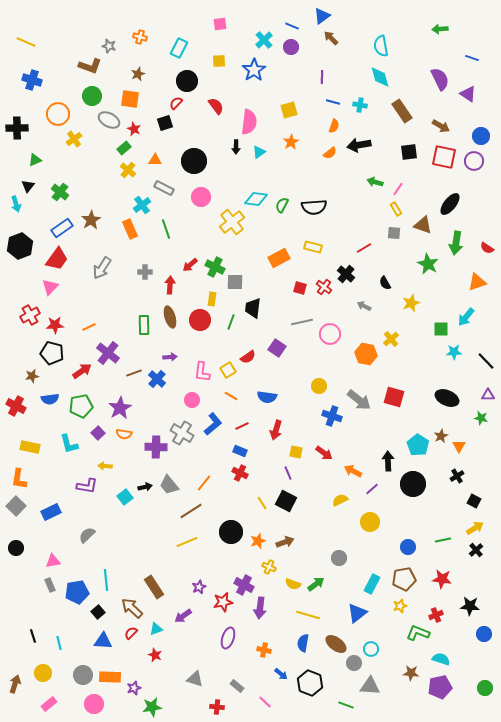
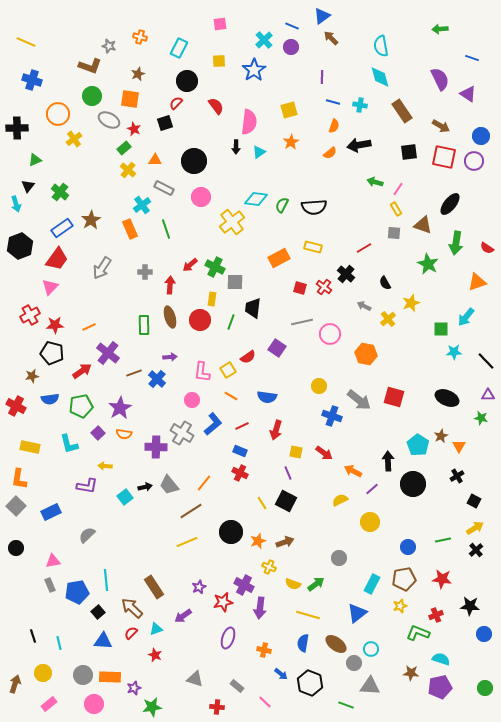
yellow cross at (391, 339): moved 3 px left, 20 px up
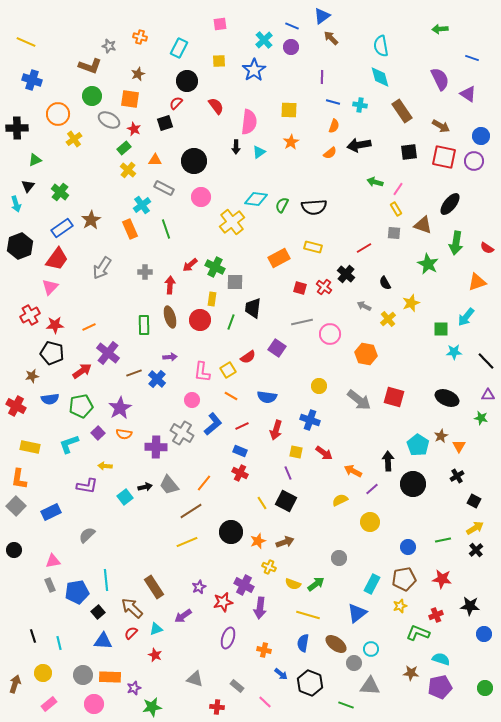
yellow square at (289, 110): rotated 18 degrees clockwise
blue cross at (332, 416): moved 22 px left, 4 px down
cyan L-shape at (69, 444): rotated 85 degrees clockwise
black circle at (16, 548): moved 2 px left, 2 px down
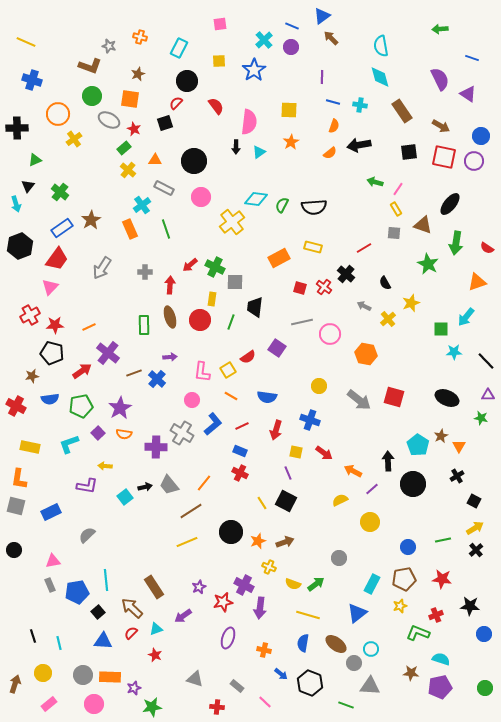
black trapezoid at (253, 308): moved 2 px right, 1 px up
gray square at (16, 506): rotated 30 degrees counterclockwise
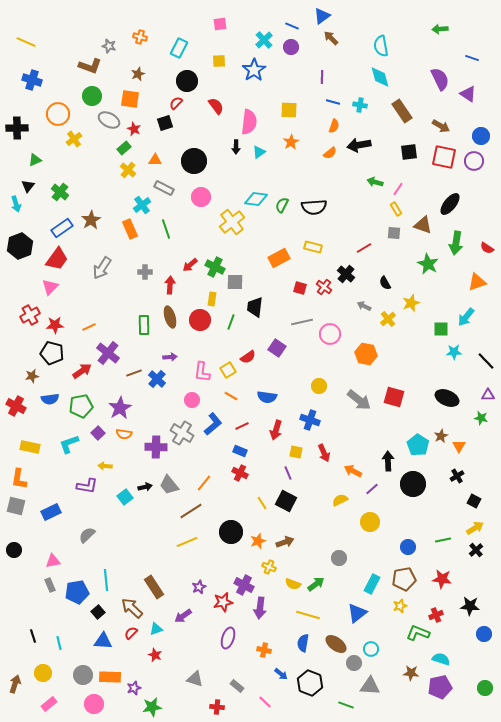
red arrow at (324, 453): rotated 30 degrees clockwise
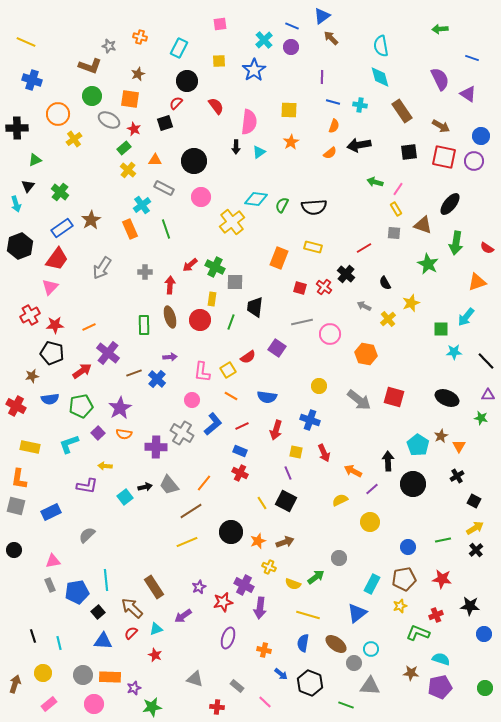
orange rectangle at (279, 258): rotated 40 degrees counterclockwise
green arrow at (316, 584): moved 7 px up
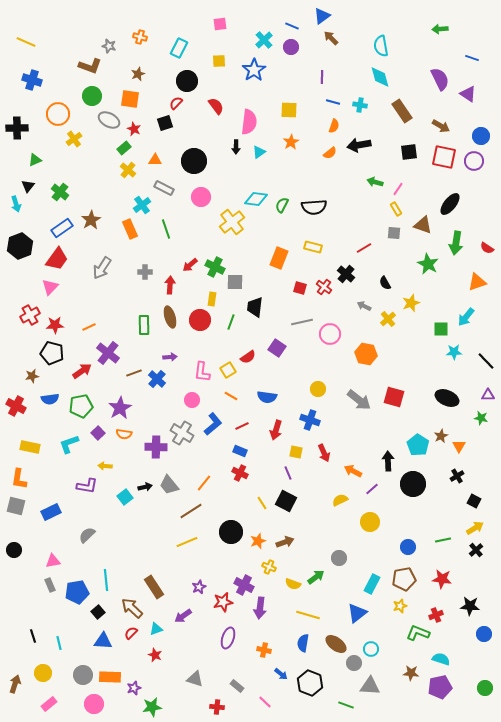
yellow circle at (319, 386): moved 1 px left, 3 px down
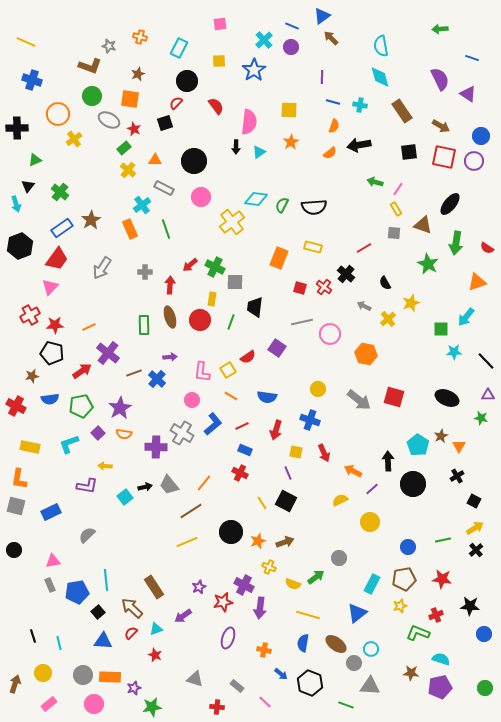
blue rectangle at (240, 451): moved 5 px right, 1 px up
